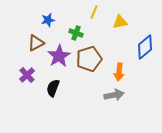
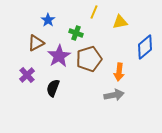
blue star: rotated 24 degrees counterclockwise
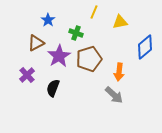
gray arrow: rotated 54 degrees clockwise
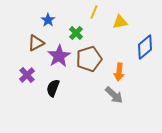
green cross: rotated 24 degrees clockwise
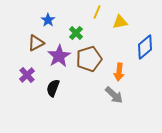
yellow line: moved 3 px right
